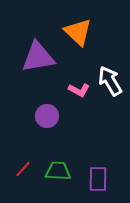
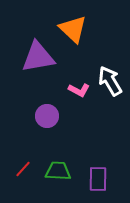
orange triangle: moved 5 px left, 3 px up
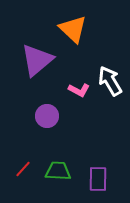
purple triangle: moved 1 px left, 3 px down; rotated 30 degrees counterclockwise
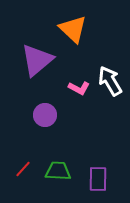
pink L-shape: moved 2 px up
purple circle: moved 2 px left, 1 px up
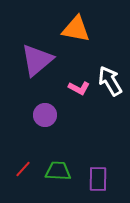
orange triangle: moved 3 px right; rotated 32 degrees counterclockwise
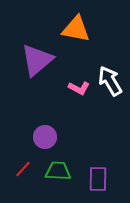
purple circle: moved 22 px down
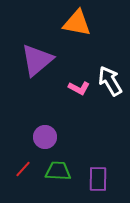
orange triangle: moved 1 px right, 6 px up
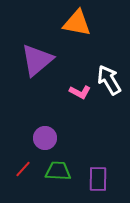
white arrow: moved 1 px left, 1 px up
pink L-shape: moved 1 px right, 4 px down
purple circle: moved 1 px down
